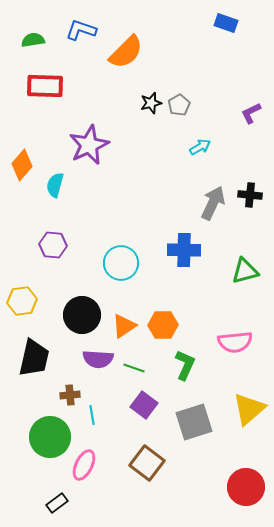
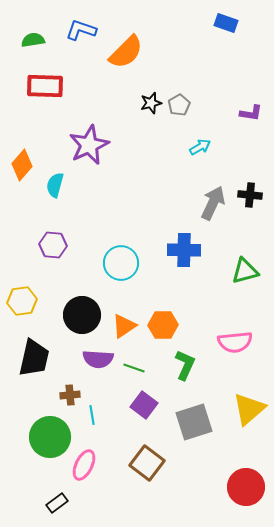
purple L-shape: rotated 145 degrees counterclockwise
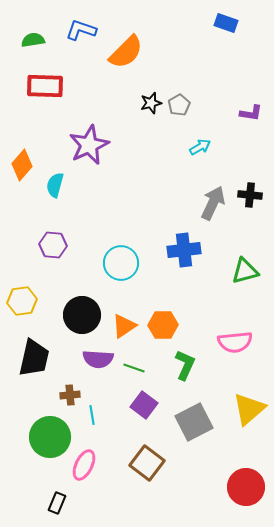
blue cross: rotated 8 degrees counterclockwise
gray square: rotated 9 degrees counterclockwise
black rectangle: rotated 30 degrees counterclockwise
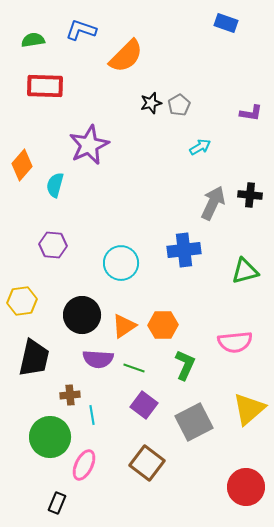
orange semicircle: moved 4 px down
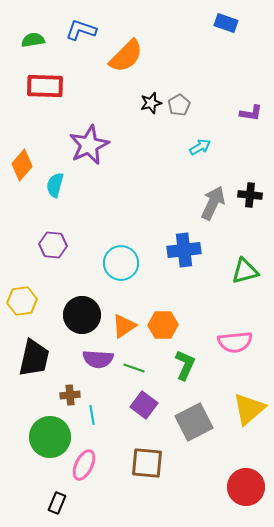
brown square: rotated 32 degrees counterclockwise
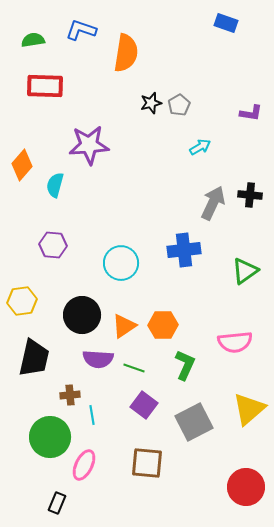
orange semicircle: moved 3 px up; rotated 36 degrees counterclockwise
purple star: rotated 21 degrees clockwise
green triangle: rotated 20 degrees counterclockwise
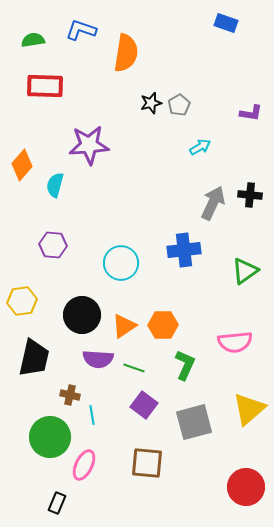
brown cross: rotated 18 degrees clockwise
gray square: rotated 12 degrees clockwise
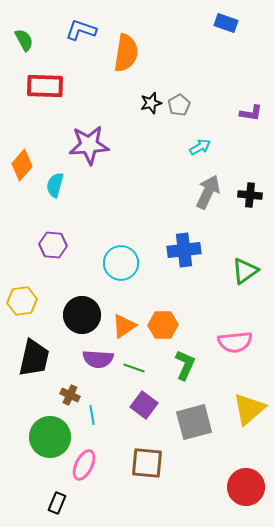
green semicircle: moved 9 px left; rotated 70 degrees clockwise
gray arrow: moved 5 px left, 11 px up
brown cross: rotated 12 degrees clockwise
